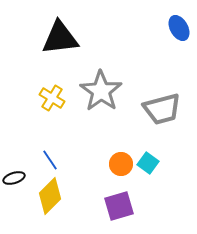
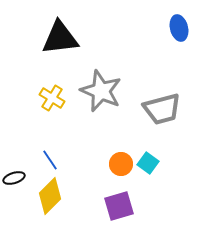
blue ellipse: rotated 15 degrees clockwise
gray star: rotated 12 degrees counterclockwise
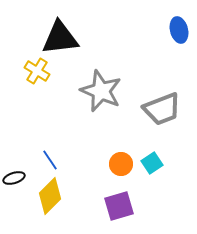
blue ellipse: moved 2 px down
yellow cross: moved 15 px left, 27 px up
gray trapezoid: rotated 6 degrees counterclockwise
cyan square: moved 4 px right; rotated 20 degrees clockwise
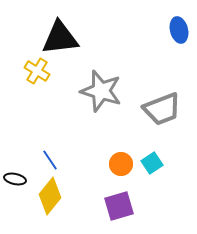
gray star: rotated 6 degrees counterclockwise
black ellipse: moved 1 px right, 1 px down; rotated 30 degrees clockwise
yellow diamond: rotated 6 degrees counterclockwise
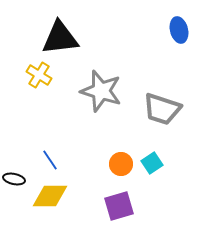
yellow cross: moved 2 px right, 4 px down
gray trapezoid: rotated 39 degrees clockwise
black ellipse: moved 1 px left
yellow diamond: rotated 51 degrees clockwise
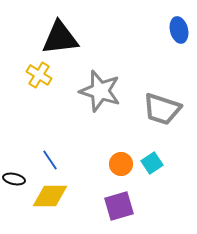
gray star: moved 1 px left
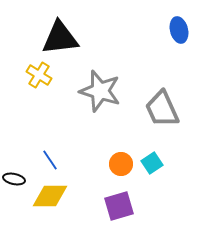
gray trapezoid: rotated 48 degrees clockwise
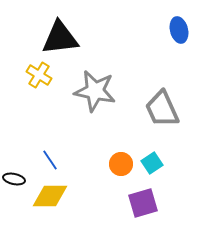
gray star: moved 5 px left; rotated 6 degrees counterclockwise
purple square: moved 24 px right, 3 px up
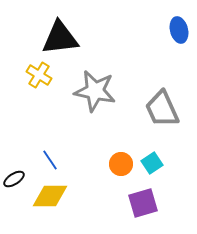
black ellipse: rotated 45 degrees counterclockwise
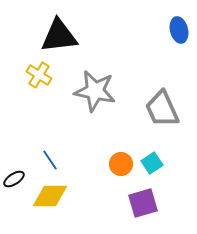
black triangle: moved 1 px left, 2 px up
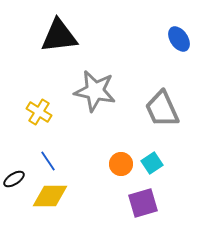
blue ellipse: moved 9 px down; rotated 20 degrees counterclockwise
yellow cross: moved 37 px down
blue line: moved 2 px left, 1 px down
